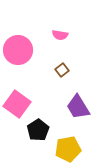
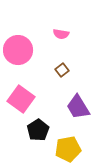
pink semicircle: moved 1 px right, 1 px up
pink square: moved 4 px right, 5 px up
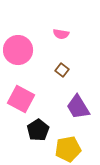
brown square: rotated 16 degrees counterclockwise
pink square: rotated 8 degrees counterclockwise
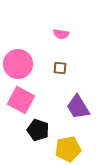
pink circle: moved 14 px down
brown square: moved 2 px left, 2 px up; rotated 32 degrees counterclockwise
pink square: moved 1 px down
black pentagon: rotated 20 degrees counterclockwise
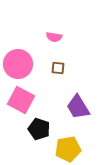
pink semicircle: moved 7 px left, 3 px down
brown square: moved 2 px left
black pentagon: moved 1 px right, 1 px up
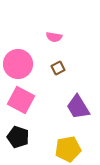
brown square: rotated 32 degrees counterclockwise
black pentagon: moved 21 px left, 8 px down
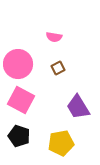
black pentagon: moved 1 px right, 1 px up
yellow pentagon: moved 7 px left, 6 px up
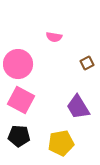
brown square: moved 29 px right, 5 px up
black pentagon: rotated 15 degrees counterclockwise
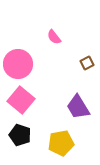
pink semicircle: rotated 42 degrees clockwise
pink square: rotated 12 degrees clockwise
black pentagon: moved 1 px right, 1 px up; rotated 15 degrees clockwise
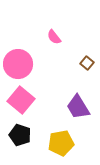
brown square: rotated 24 degrees counterclockwise
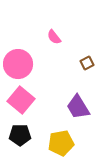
brown square: rotated 24 degrees clockwise
black pentagon: rotated 20 degrees counterclockwise
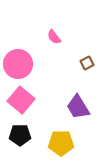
yellow pentagon: rotated 10 degrees clockwise
